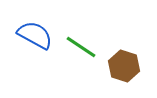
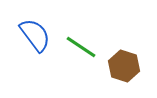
blue semicircle: rotated 24 degrees clockwise
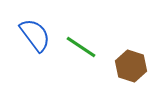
brown hexagon: moved 7 px right
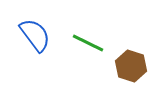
green line: moved 7 px right, 4 px up; rotated 8 degrees counterclockwise
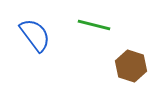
green line: moved 6 px right, 18 px up; rotated 12 degrees counterclockwise
